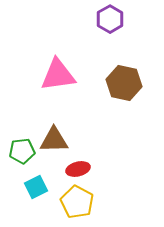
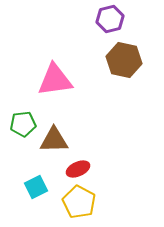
purple hexagon: rotated 16 degrees clockwise
pink triangle: moved 3 px left, 5 px down
brown hexagon: moved 23 px up
green pentagon: moved 1 px right, 27 px up
red ellipse: rotated 10 degrees counterclockwise
yellow pentagon: moved 2 px right
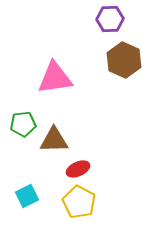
purple hexagon: rotated 12 degrees clockwise
brown hexagon: rotated 12 degrees clockwise
pink triangle: moved 2 px up
cyan square: moved 9 px left, 9 px down
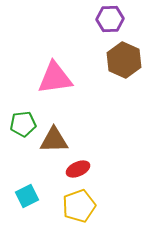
yellow pentagon: moved 4 px down; rotated 24 degrees clockwise
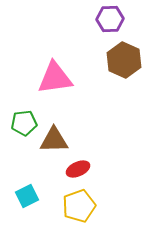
green pentagon: moved 1 px right, 1 px up
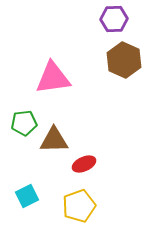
purple hexagon: moved 4 px right
pink triangle: moved 2 px left
red ellipse: moved 6 px right, 5 px up
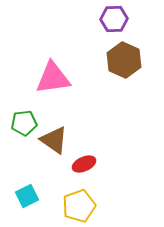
brown triangle: rotated 36 degrees clockwise
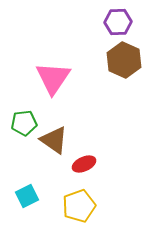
purple hexagon: moved 4 px right, 3 px down
pink triangle: rotated 48 degrees counterclockwise
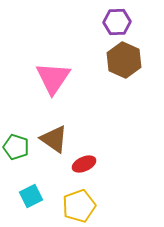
purple hexagon: moved 1 px left
green pentagon: moved 8 px left, 24 px down; rotated 25 degrees clockwise
brown triangle: moved 1 px up
cyan square: moved 4 px right
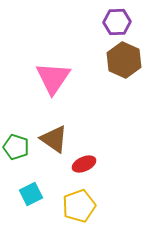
cyan square: moved 2 px up
